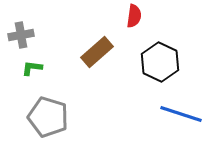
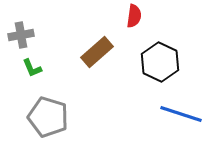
green L-shape: rotated 120 degrees counterclockwise
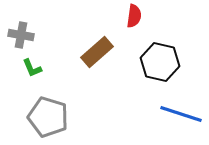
gray cross: rotated 20 degrees clockwise
black hexagon: rotated 12 degrees counterclockwise
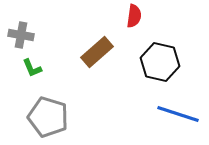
blue line: moved 3 px left
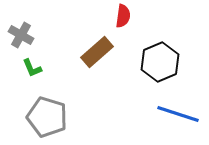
red semicircle: moved 11 px left
gray cross: rotated 20 degrees clockwise
black hexagon: rotated 24 degrees clockwise
gray pentagon: moved 1 px left
